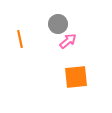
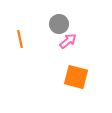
gray circle: moved 1 px right
orange square: rotated 20 degrees clockwise
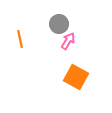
pink arrow: rotated 18 degrees counterclockwise
orange square: rotated 15 degrees clockwise
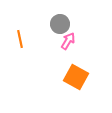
gray circle: moved 1 px right
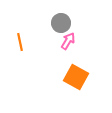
gray circle: moved 1 px right, 1 px up
orange line: moved 3 px down
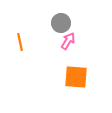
orange square: rotated 25 degrees counterclockwise
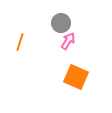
orange line: rotated 30 degrees clockwise
orange square: rotated 20 degrees clockwise
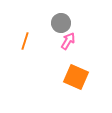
orange line: moved 5 px right, 1 px up
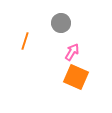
pink arrow: moved 4 px right, 11 px down
